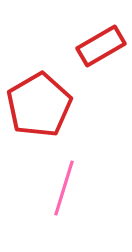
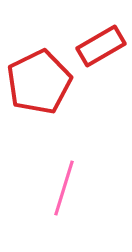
red pentagon: moved 23 px up; rotated 4 degrees clockwise
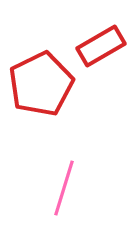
red pentagon: moved 2 px right, 2 px down
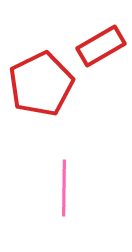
pink line: rotated 16 degrees counterclockwise
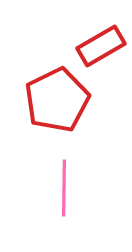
red pentagon: moved 16 px right, 16 px down
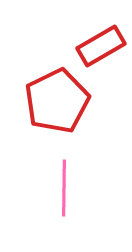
red pentagon: moved 1 px down
